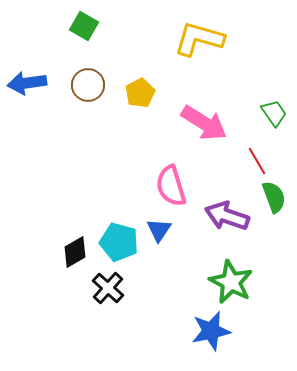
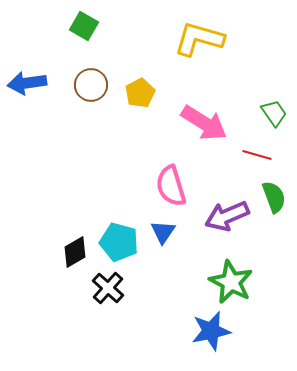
brown circle: moved 3 px right
red line: moved 6 px up; rotated 44 degrees counterclockwise
purple arrow: rotated 42 degrees counterclockwise
blue triangle: moved 4 px right, 2 px down
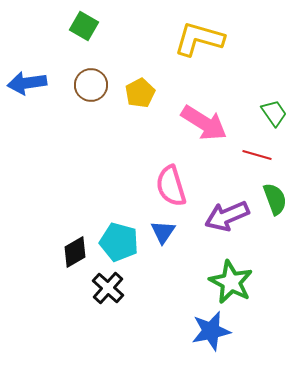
green semicircle: moved 1 px right, 2 px down
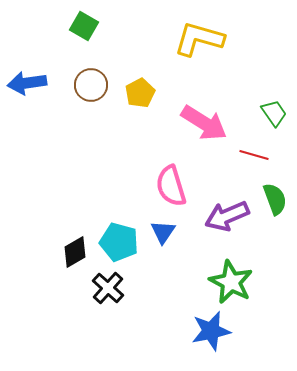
red line: moved 3 px left
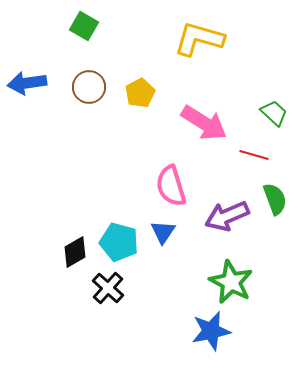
brown circle: moved 2 px left, 2 px down
green trapezoid: rotated 12 degrees counterclockwise
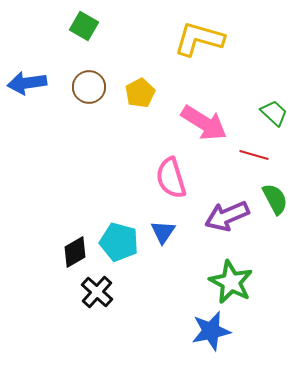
pink semicircle: moved 8 px up
green semicircle: rotated 8 degrees counterclockwise
black cross: moved 11 px left, 4 px down
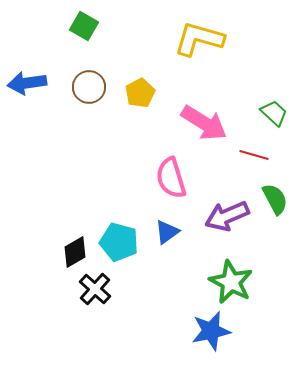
blue triangle: moved 4 px right; rotated 20 degrees clockwise
black cross: moved 2 px left, 3 px up
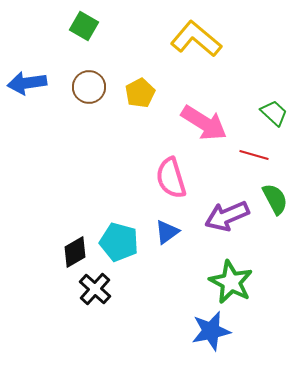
yellow L-shape: moved 3 px left; rotated 24 degrees clockwise
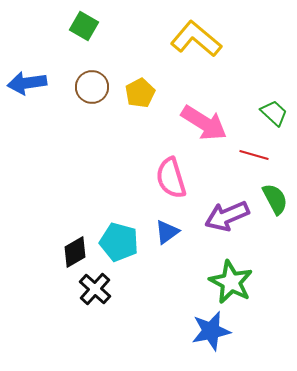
brown circle: moved 3 px right
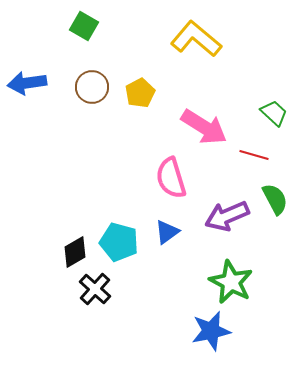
pink arrow: moved 4 px down
